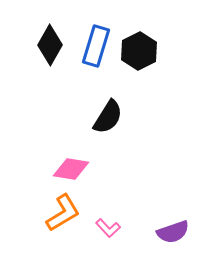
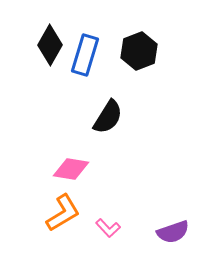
blue rectangle: moved 11 px left, 9 px down
black hexagon: rotated 6 degrees clockwise
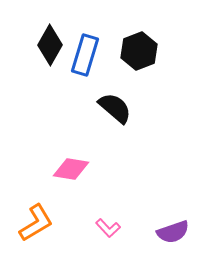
black semicircle: moved 7 px right, 9 px up; rotated 81 degrees counterclockwise
orange L-shape: moved 27 px left, 10 px down
